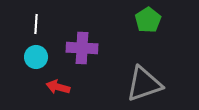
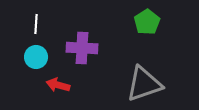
green pentagon: moved 1 px left, 2 px down
red arrow: moved 2 px up
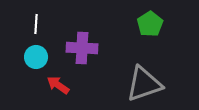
green pentagon: moved 3 px right, 2 px down
red arrow: rotated 20 degrees clockwise
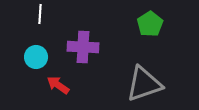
white line: moved 4 px right, 10 px up
purple cross: moved 1 px right, 1 px up
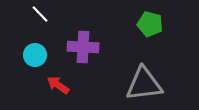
white line: rotated 48 degrees counterclockwise
green pentagon: rotated 25 degrees counterclockwise
cyan circle: moved 1 px left, 2 px up
gray triangle: rotated 12 degrees clockwise
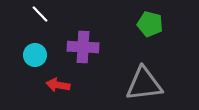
red arrow: rotated 25 degrees counterclockwise
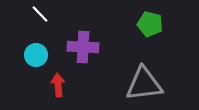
cyan circle: moved 1 px right
red arrow: rotated 75 degrees clockwise
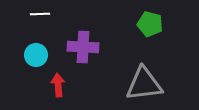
white line: rotated 48 degrees counterclockwise
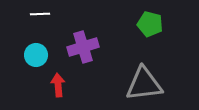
purple cross: rotated 20 degrees counterclockwise
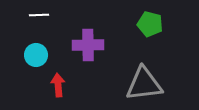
white line: moved 1 px left, 1 px down
purple cross: moved 5 px right, 2 px up; rotated 16 degrees clockwise
